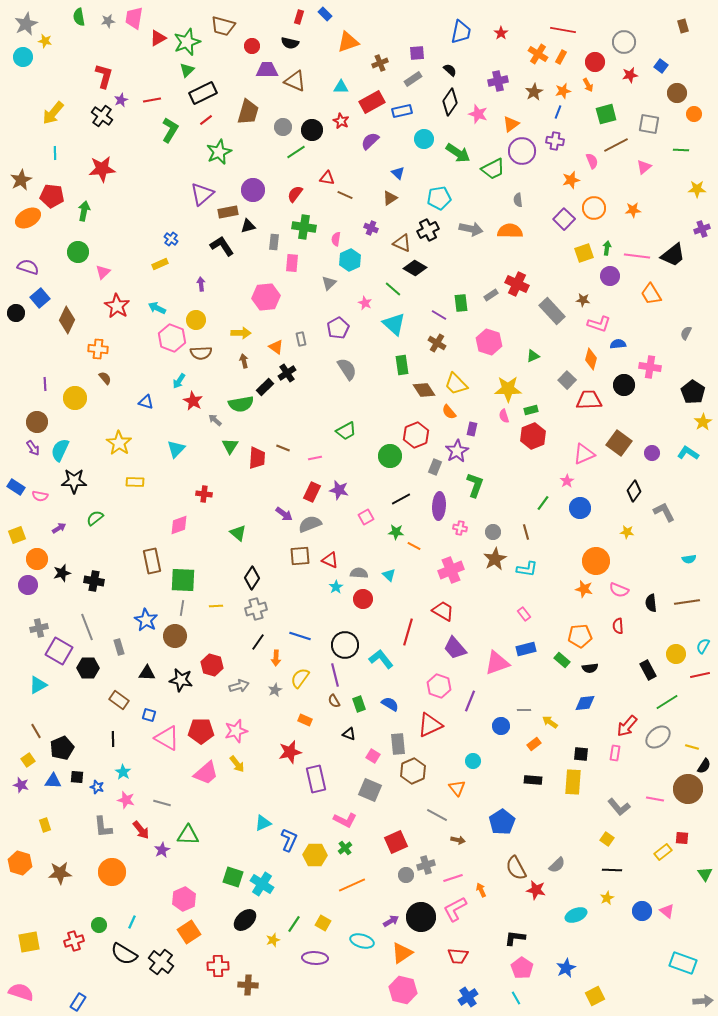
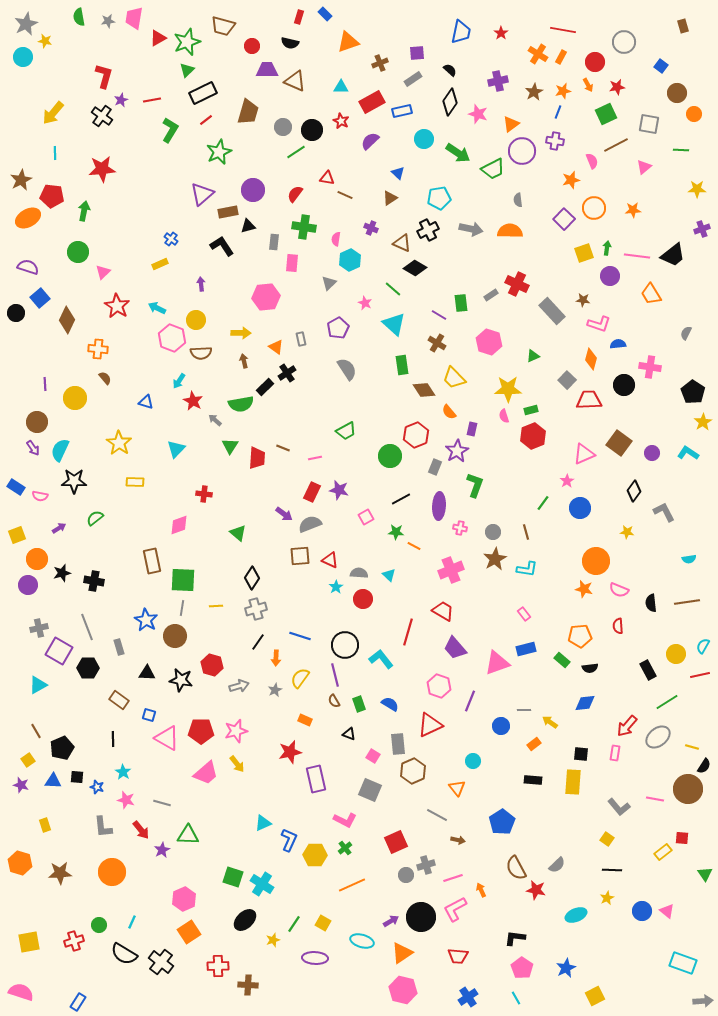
red star at (630, 75): moved 13 px left, 12 px down
green square at (606, 114): rotated 10 degrees counterclockwise
yellow trapezoid at (456, 384): moved 2 px left, 6 px up
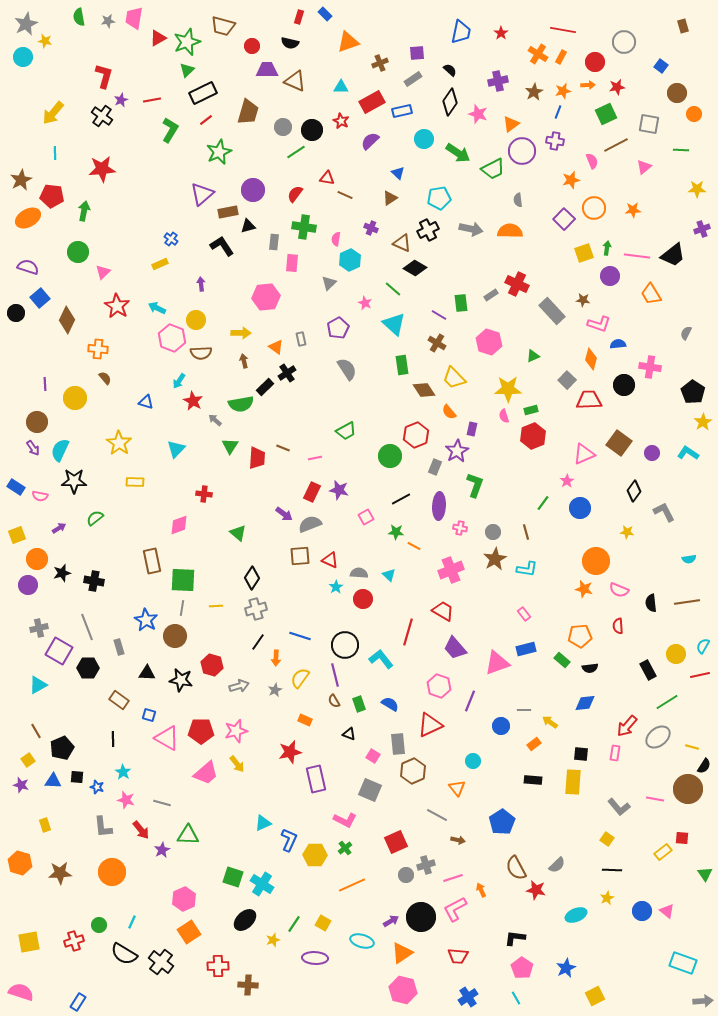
orange arrow at (588, 85): rotated 64 degrees counterclockwise
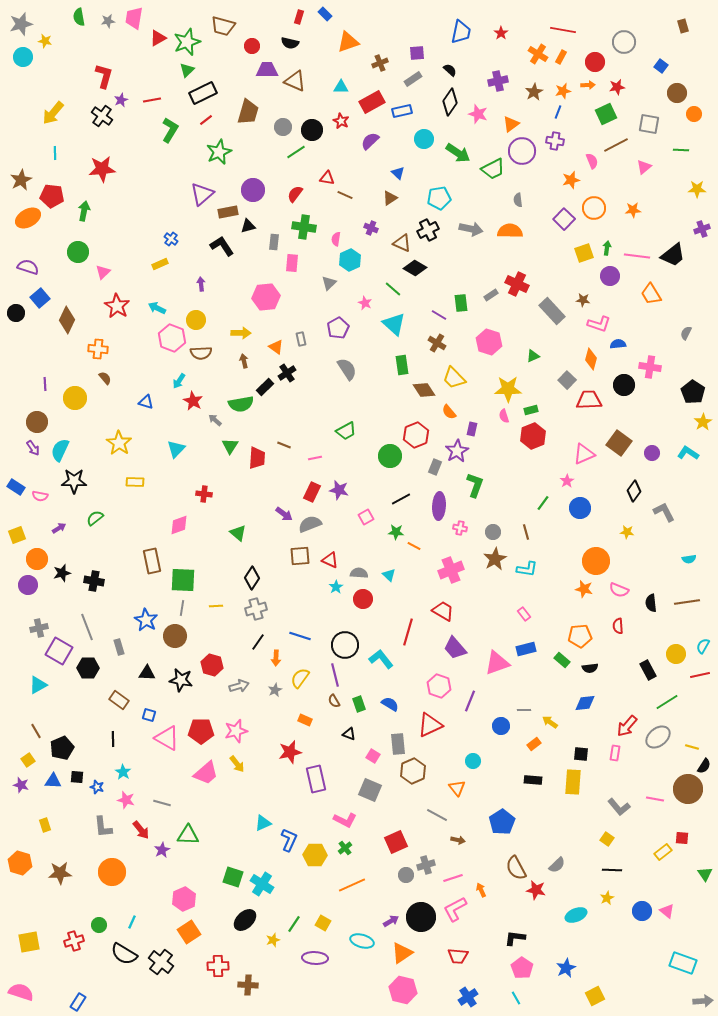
gray star at (26, 24): moved 5 px left; rotated 10 degrees clockwise
brown line at (283, 448): moved 1 px right, 3 px up
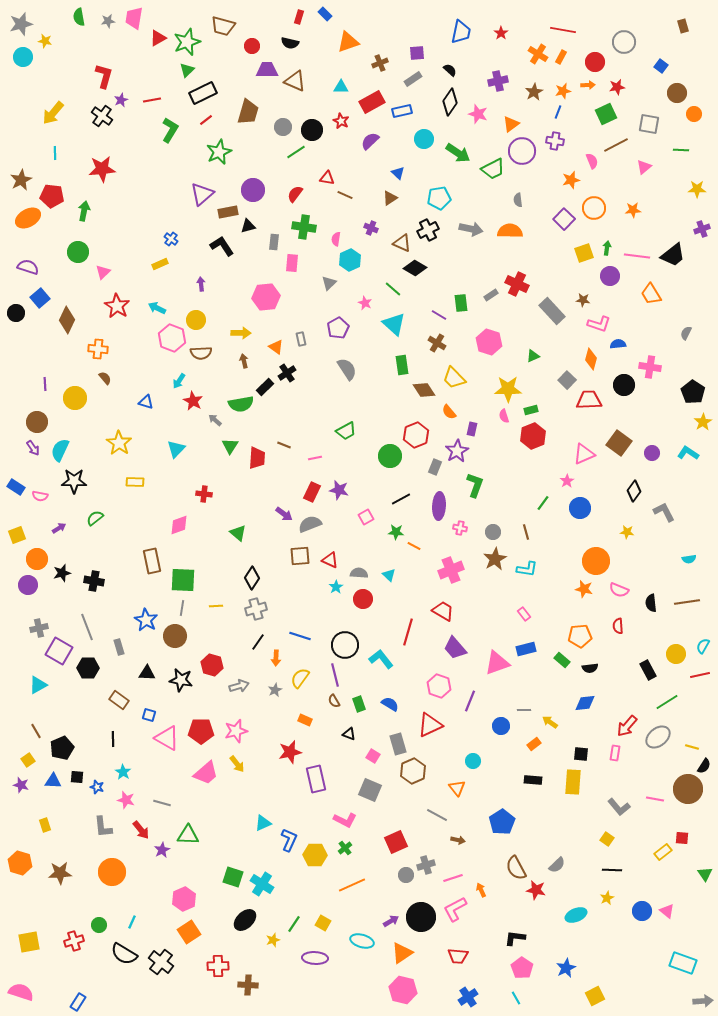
gray rectangle at (398, 744): rotated 10 degrees counterclockwise
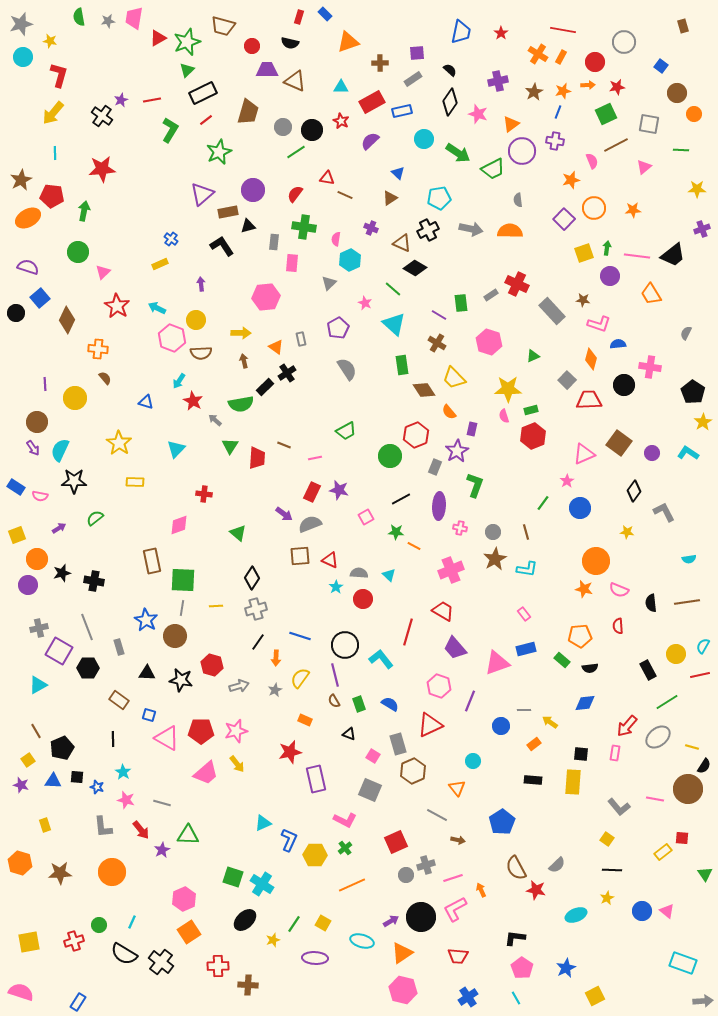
yellow star at (45, 41): moved 5 px right
brown cross at (380, 63): rotated 21 degrees clockwise
red L-shape at (104, 76): moved 45 px left, 1 px up
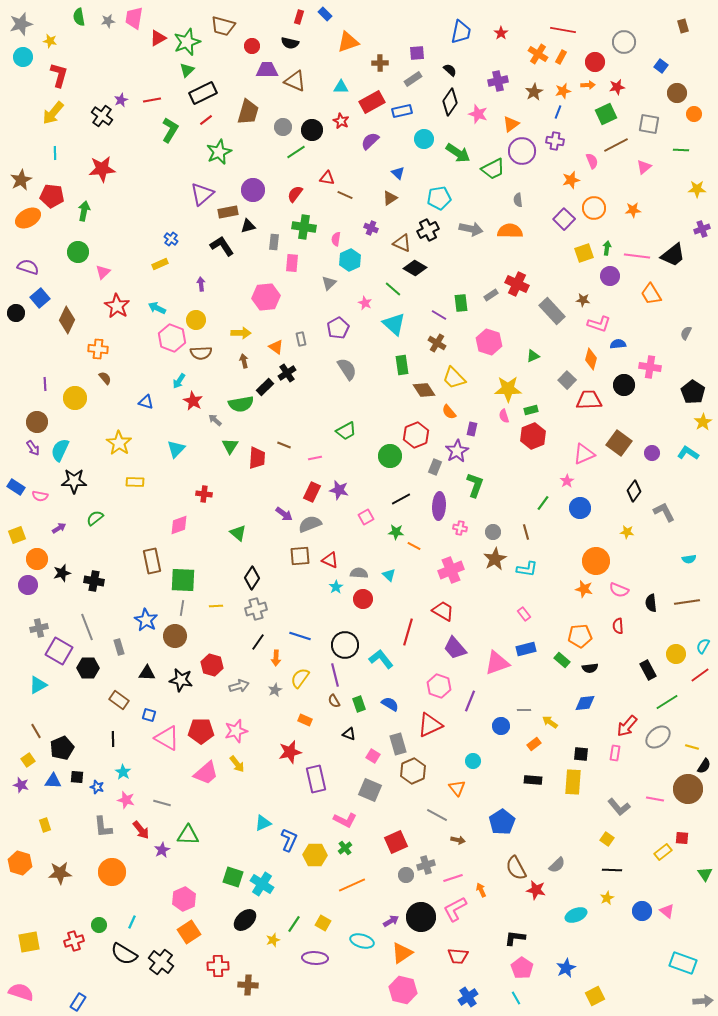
red line at (700, 675): rotated 24 degrees counterclockwise
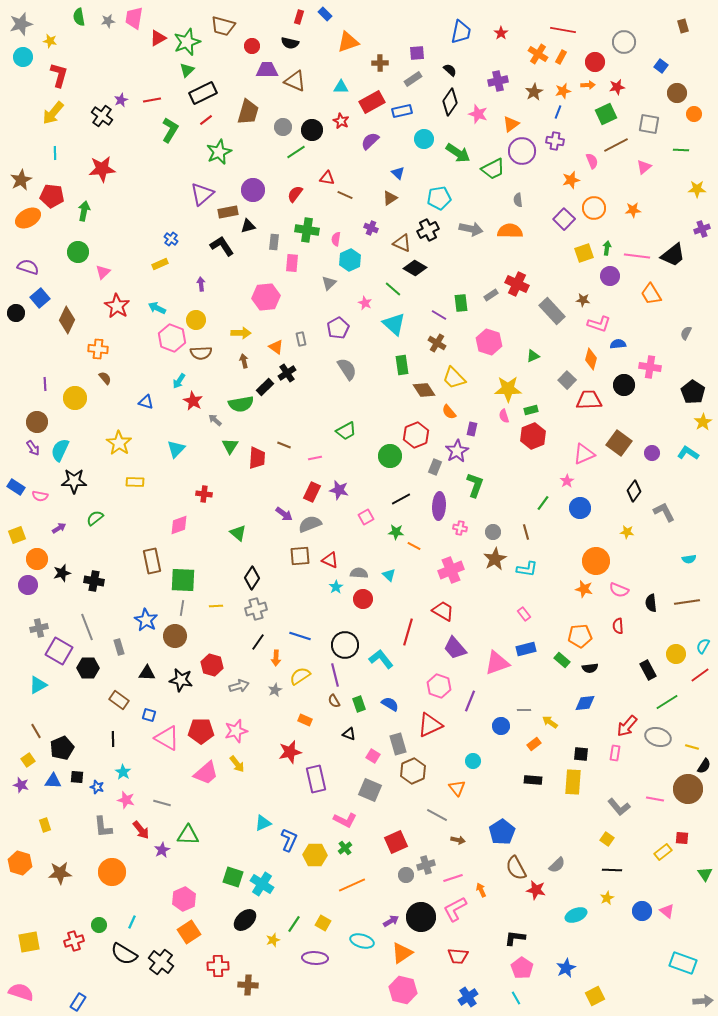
green cross at (304, 227): moved 3 px right, 3 px down
yellow semicircle at (300, 678): moved 2 px up; rotated 20 degrees clockwise
gray ellipse at (658, 737): rotated 55 degrees clockwise
blue pentagon at (502, 822): moved 10 px down
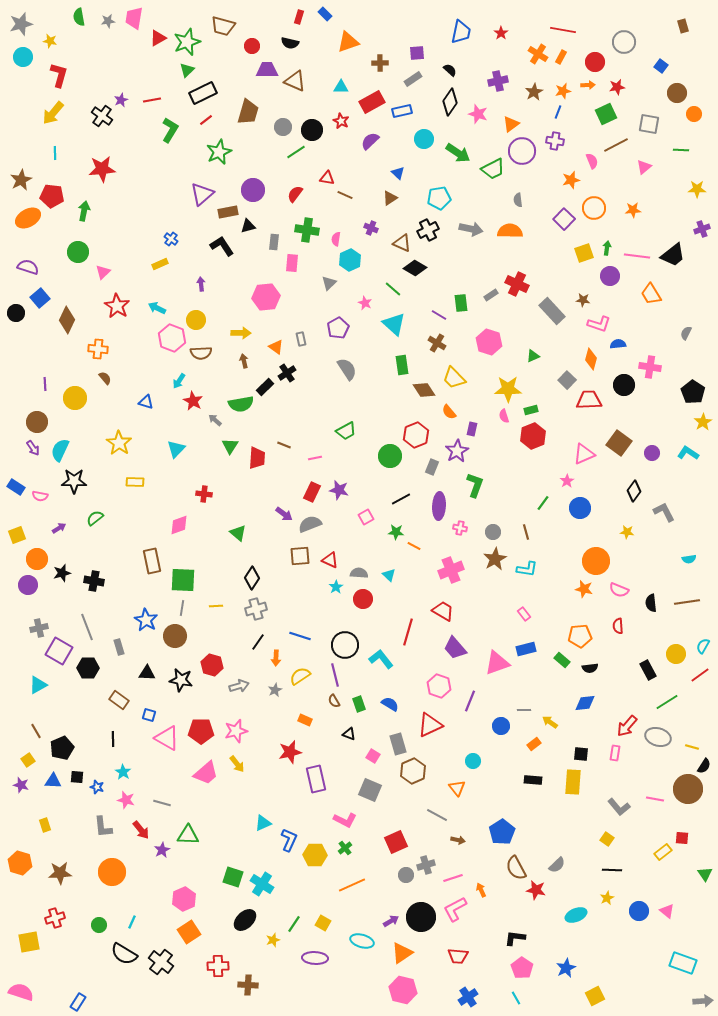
gray rectangle at (435, 467): moved 3 px left
blue circle at (642, 911): moved 3 px left
red cross at (74, 941): moved 19 px left, 23 px up
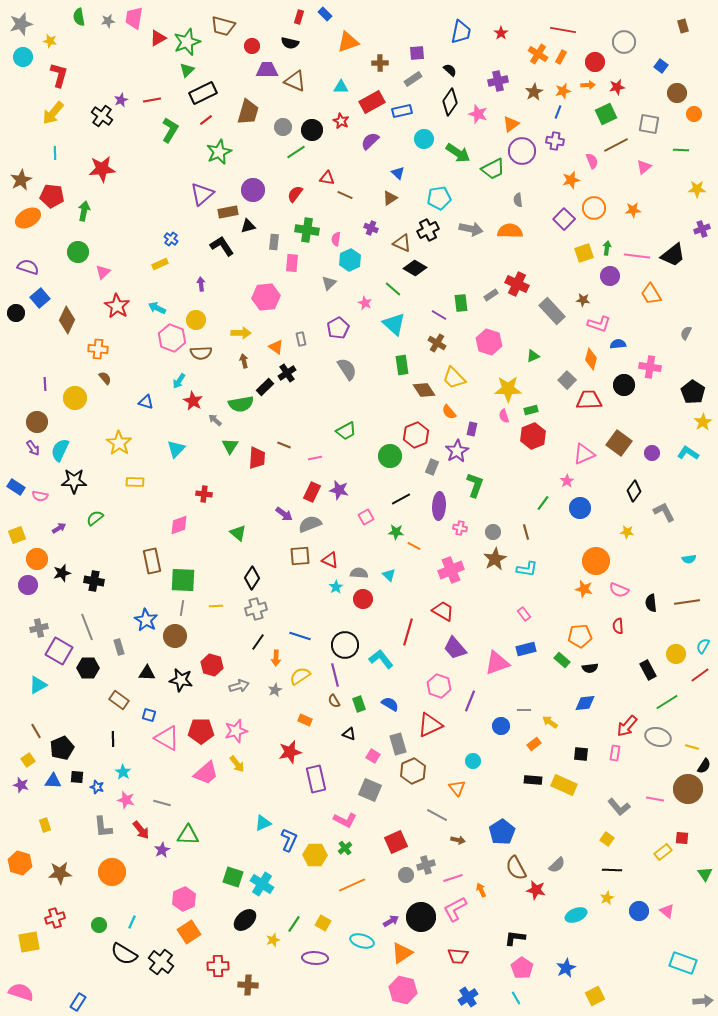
yellow rectangle at (573, 782): moved 9 px left, 3 px down; rotated 70 degrees counterclockwise
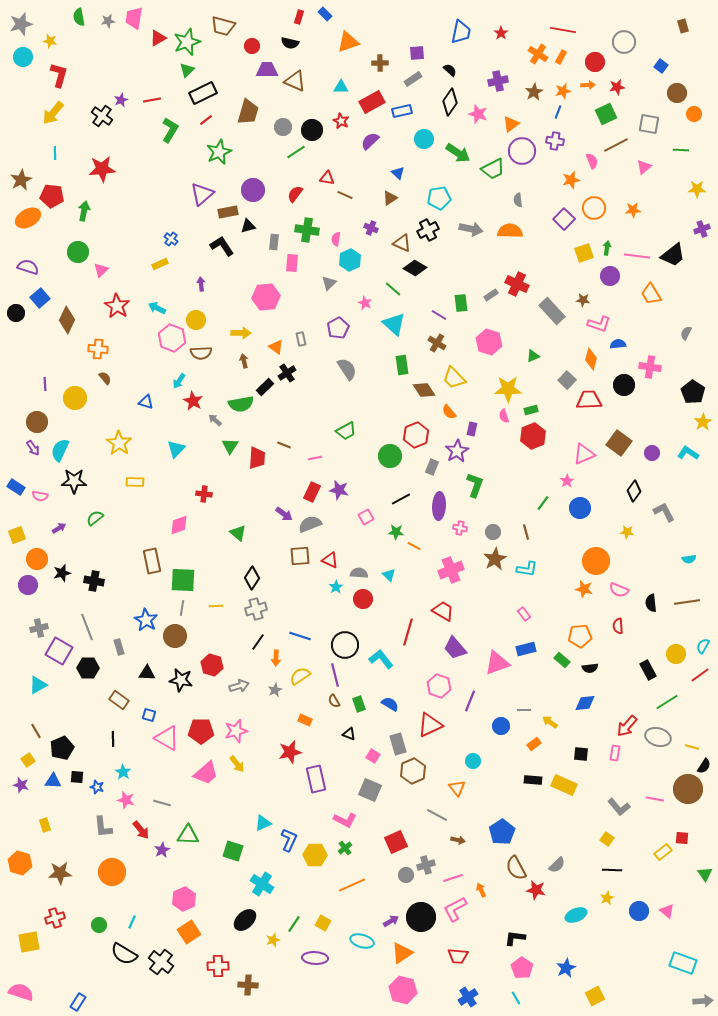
pink triangle at (103, 272): moved 2 px left, 2 px up
green square at (233, 877): moved 26 px up
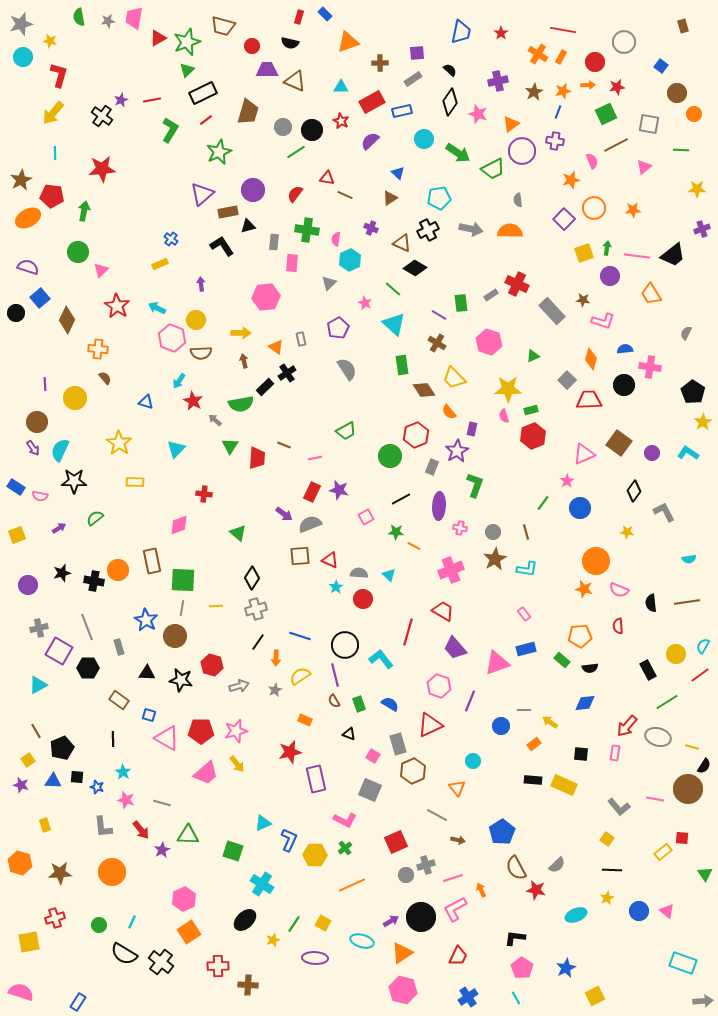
pink L-shape at (599, 324): moved 4 px right, 3 px up
blue semicircle at (618, 344): moved 7 px right, 5 px down
orange circle at (37, 559): moved 81 px right, 11 px down
red trapezoid at (458, 956): rotated 70 degrees counterclockwise
